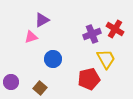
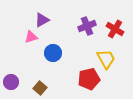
purple cross: moved 5 px left, 8 px up
blue circle: moved 6 px up
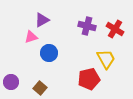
purple cross: rotated 36 degrees clockwise
blue circle: moved 4 px left
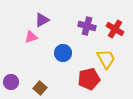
blue circle: moved 14 px right
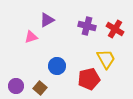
purple triangle: moved 5 px right
blue circle: moved 6 px left, 13 px down
purple circle: moved 5 px right, 4 px down
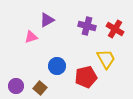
red pentagon: moved 3 px left, 2 px up
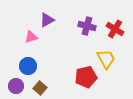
blue circle: moved 29 px left
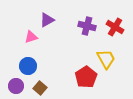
red cross: moved 2 px up
red pentagon: rotated 20 degrees counterclockwise
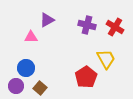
purple cross: moved 1 px up
pink triangle: rotated 16 degrees clockwise
blue circle: moved 2 px left, 2 px down
